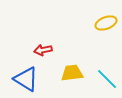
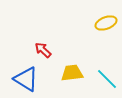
red arrow: rotated 54 degrees clockwise
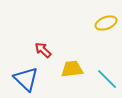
yellow trapezoid: moved 4 px up
blue triangle: rotated 12 degrees clockwise
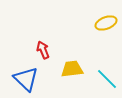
red arrow: rotated 24 degrees clockwise
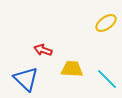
yellow ellipse: rotated 15 degrees counterclockwise
red arrow: rotated 48 degrees counterclockwise
yellow trapezoid: rotated 10 degrees clockwise
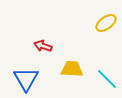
red arrow: moved 4 px up
blue triangle: rotated 16 degrees clockwise
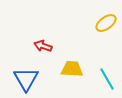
cyan line: rotated 15 degrees clockwise
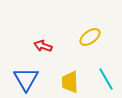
yellow ellipse: moved 16 px left, 14 px down
yellow trapezoid: moved 2 px left, 13 px down; rotated 95 degrees counterclockwise
cyan line: moved 1 px left
